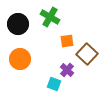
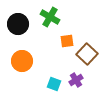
orange circle: moved 2 px right, 2 px down
purple cross: moved 9 px right, 10 px down; rotated 16 degrees clockwise
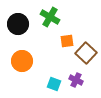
brown square: moved 1 px left, 1 px up
purple cross: rotated 32 degrees counterclockwise
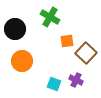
black circle: moved 3 px left, 5 px down
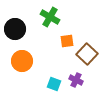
brown square: moved 1 px right, 1 px down
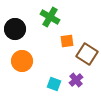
brown square: rotated 10 degrees counterclockwise
purple cross: rotated 24 degrees clockwise
